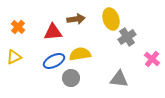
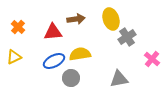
gray triangle: rotated 18 degrees counterclockwise
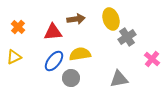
blue ellipse: rotated 25 degrees counterclockwise
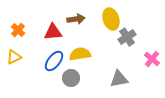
orange cross: moved 3 px down
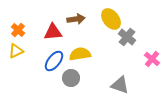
yellow ellipse: rotated 20 degrees counterclockwise
gray cross: rotated 18 degrees counterclockwise
yellow triangle: moved 2 px right, 6 px up
gray triangle: moved 1 px right, 6 px down; rotated 30 degrees clockwise
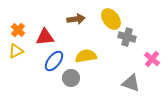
red triangle: moved 8 px left, 5 px down
gray cross: rotated 24 degrees counterclockwise
yellow semicircle: moved 6 px right, 2 px down
gray triangle: moved 11 px right, 2 px up
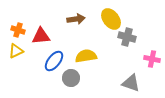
orange cross: rotated 24 degrees counterclockwise
red triangle: moved 4 px left, 1 px up
pink cross: rotated 28 degrees counterclockwise
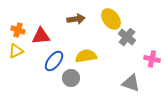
gray cross: rotated 24 degrees clockwise
